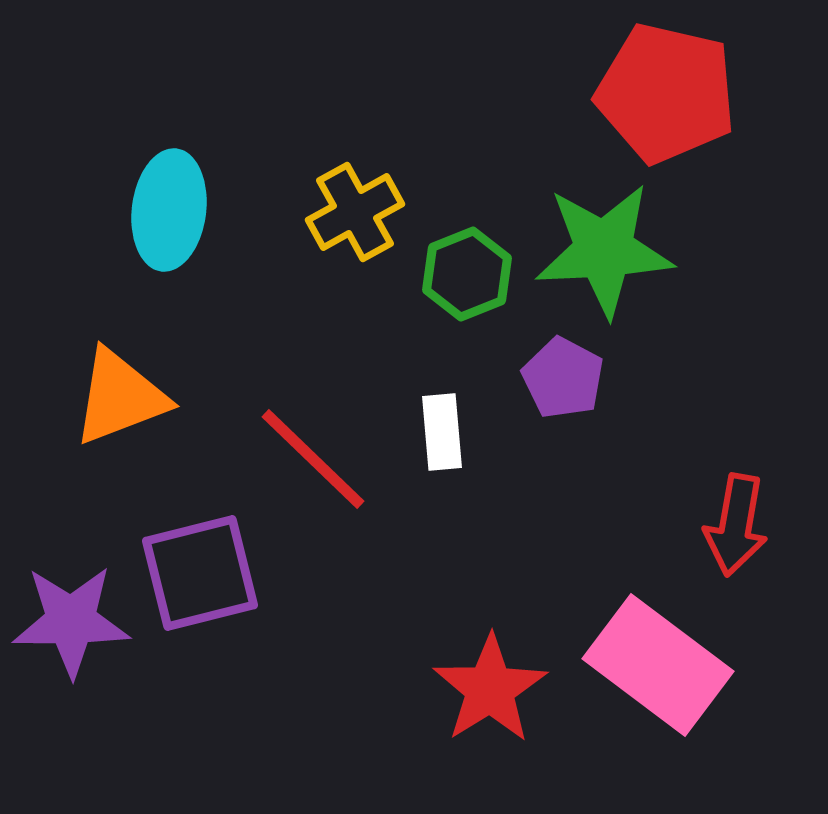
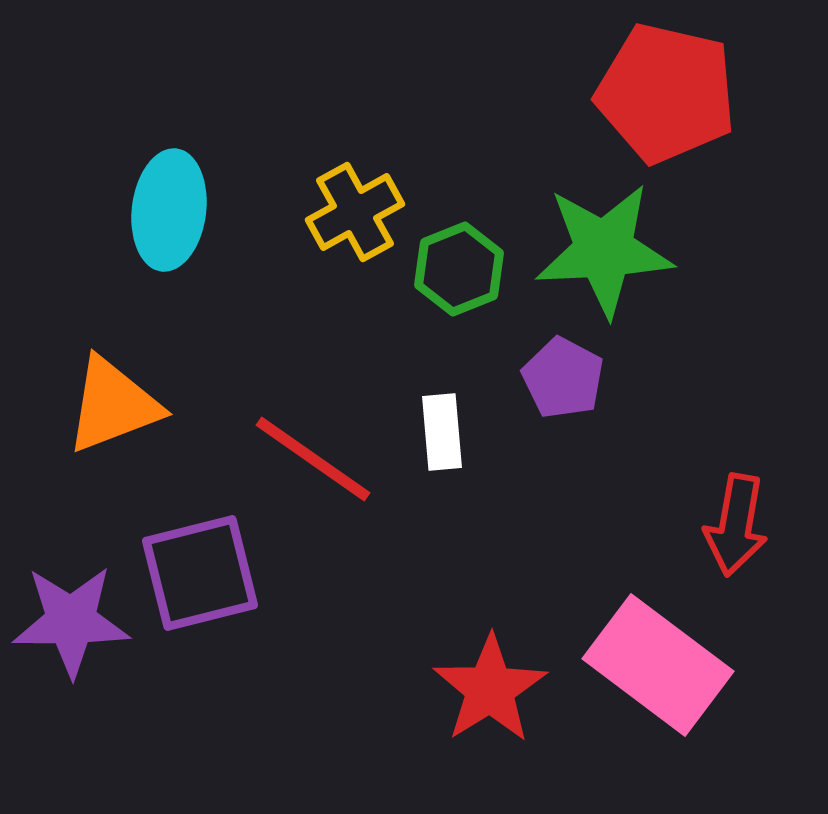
green hexagon: moved 8 px left, 5 px up
orange triangle: moved 7 px left, 8 px down
red line: rotated 9 degrees counterclockwise
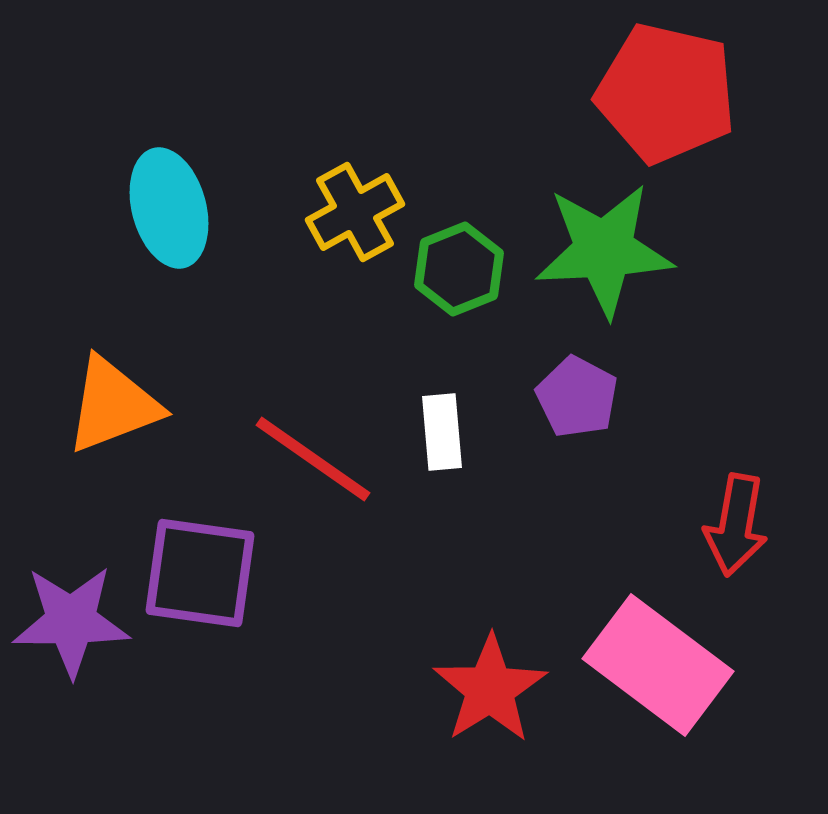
cyan ellipse: moved 2 px up; rotated 22 degrees counterclockwise
purple pentagon: moved 14 px right, 19 px down
purple square: rotated 22 degrees clockwise
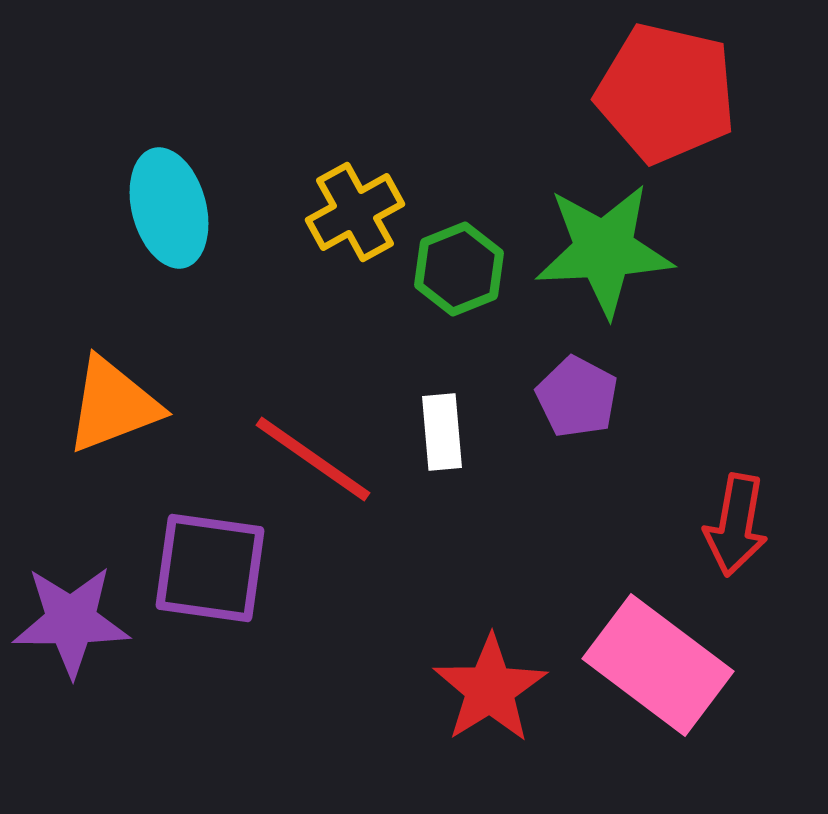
purple square: moved 10 px right, 5 px up
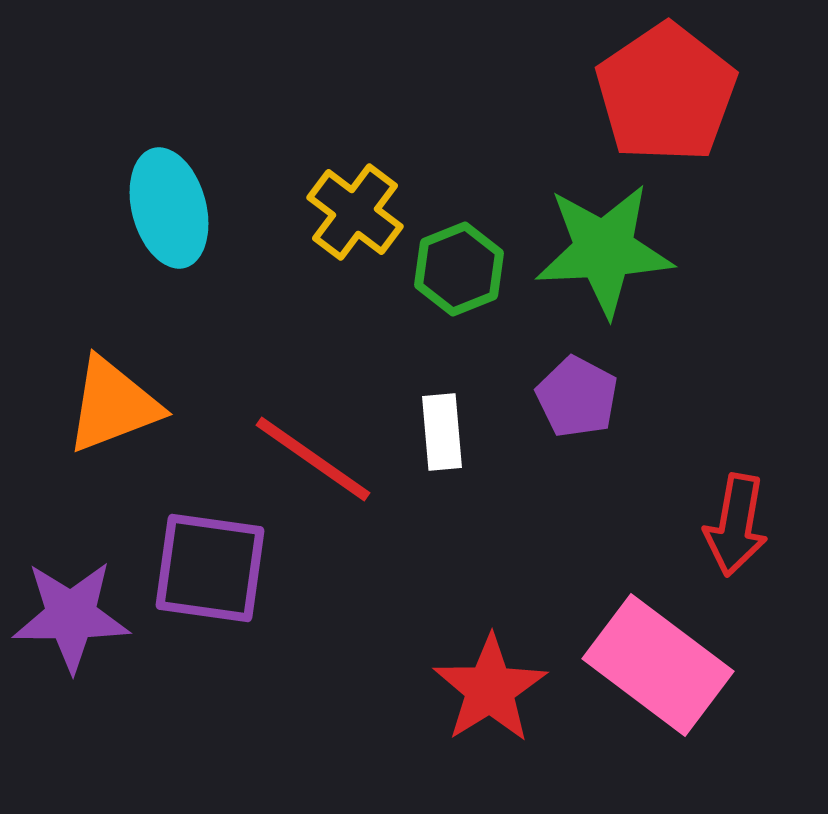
red pentagon: rotated 25 degrees clockwise
yellow cross: rotated 24 degrees counterclockwise
purple star: moved 5 px up
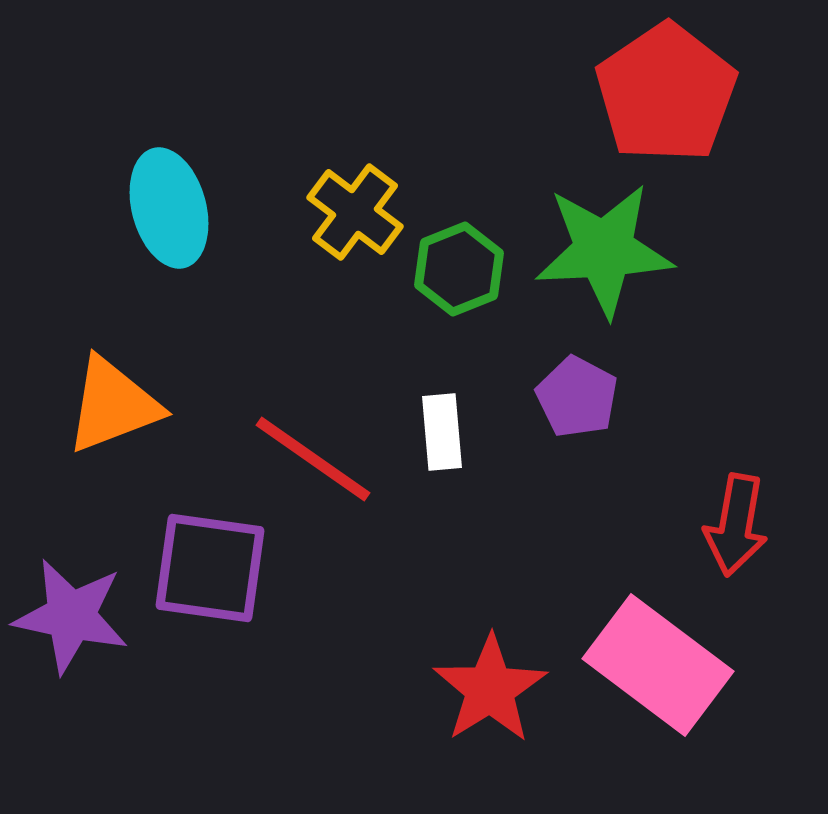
purple star: rotated 12 degrees clockwise
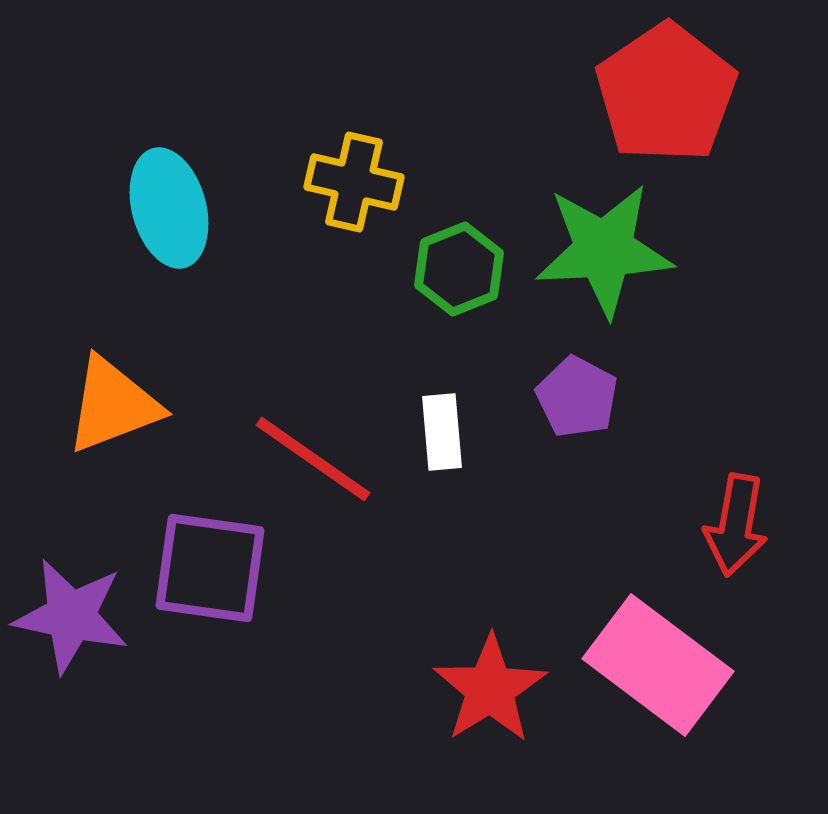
yellow cross: moved 1 px left, 30 px up; rotated 24 degrees counterclockwise
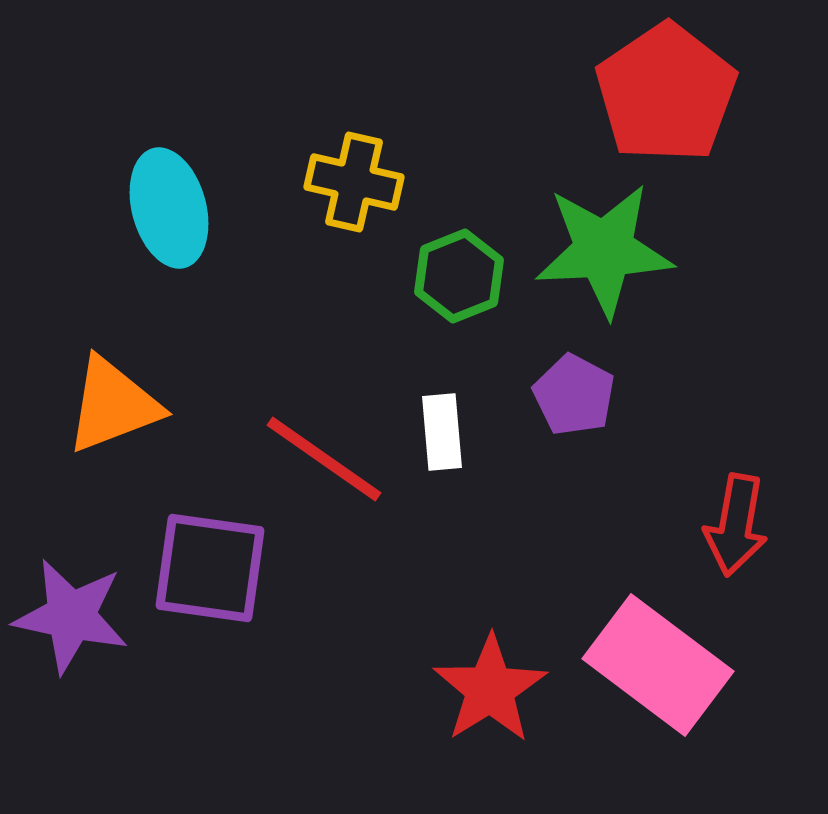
green hexagon: moved 7 px down
purple pentagon: moved 3 px left, 2 px up
red line: moved 11 px right
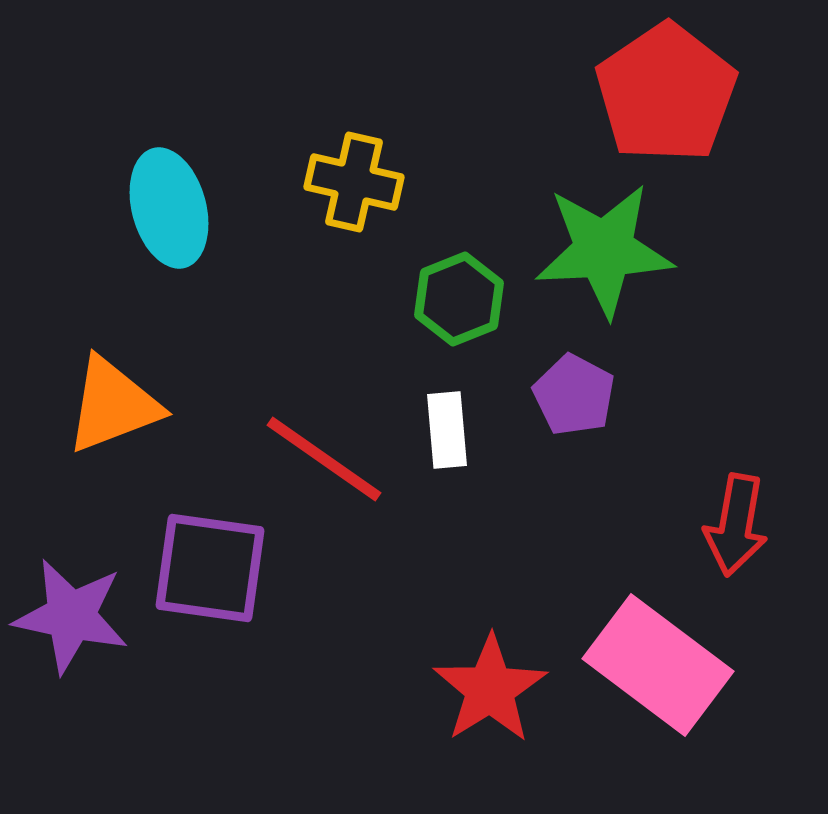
green hexagon: moved 23 px down
white rectangle: moved 5 px right, 2 px up
